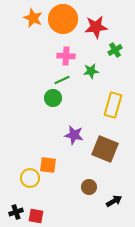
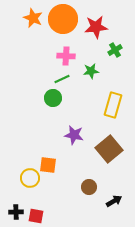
green line: moved 1 px up
brown square: moved 4 px right; rotated 28 degrees clockwise
black cross: rotated 16 degrees clockwise
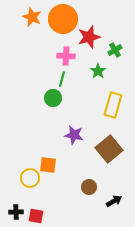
orange star: moved 1 px left, 1 px up
red star: moved 7 px left, 10 px down; rotated 10 degrees counterclockwise
green star: moved 7 px right; rotated 28 degrees counterclockwise
green line: rotated 49 degrees counterclockwise
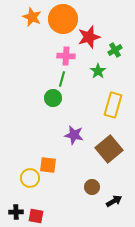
brown circle: moved 3 px right
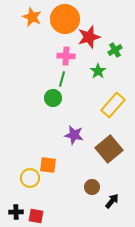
orange circle: moved 2 px right
yellow rectangle: rotated 25 degrees clockwise
black arrow: moved 2 px left; rotated 21 degrees counterclockwise
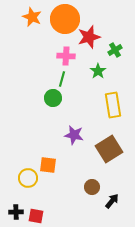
yellow rectangle: rotated 50 degrees counterclockwise
brown square: rotated 8 degrees clockwise
yellow circle: moved 2 px left
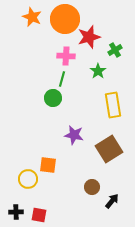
yellow circle: moved 1 px down
red square: moved 3 px right, 1 px up
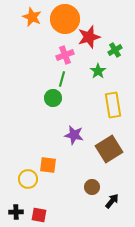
pink cross: moved 1 px left, 1 px up; rotated 24 degrees counterclockwise
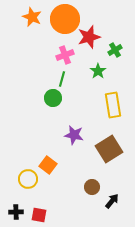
orange square: rotated 30 degrees clockwise
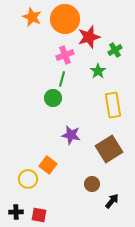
purple star: moved 3 px left
brown circle: moved 3 px up
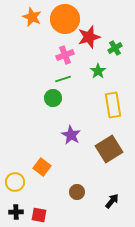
green cross: moved 2 px up
green line: moved 1 px right; rotated 56 degrees clockwise
purple star: rotated 18 degrees clockwise
orange square: moved 6 px left, 2 px down
yellow circle: moved 13 px left, 3 px down
brown circle: moved 15 px left, 8 px down
